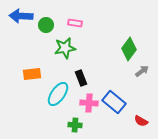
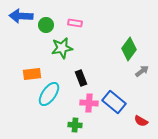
green star: moved 3 px left
cyan ellipse: moved 9 px left
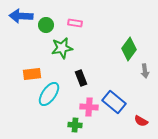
gray arrow: moved 3 px right; rotated 120 degrees clockwise
pink cross: moved 4 px down
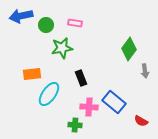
blue arrow: rotated 15 degrees counterclockwise
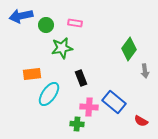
green cross: moved 2 px right, 1 px up
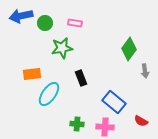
green circle: moved 1 px left, 2 px up
pink cross: moved 16 px right, 20 px down
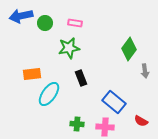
green star: moved 7 px right
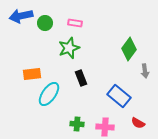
green star: rotated 10 degrees counterclockwise
blue rectangle: moved 5 px right, 6 px up
red semicircle: moved 3 px left, 2 px down
